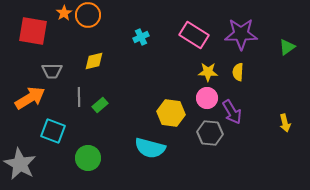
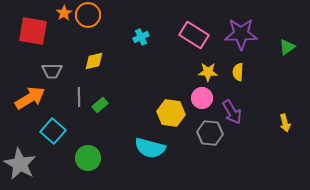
pink circle: moved 5 px left
cyan square: rotated 20 degrees clockwise
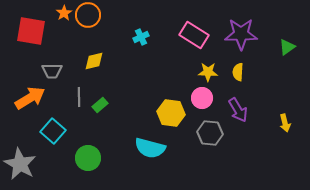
red square: moved 2 px left
purple arrow: moved 6 px right, 2 px up
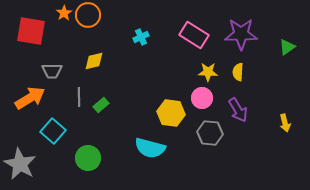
green rectangle: moved 1 px right
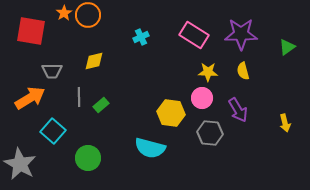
yellow semicircle: moved 5 px right, 1 px up; rotated 18 degrees counterclockwise
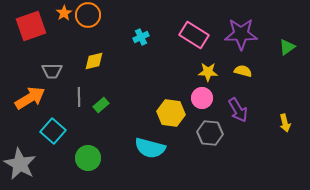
red square: moved 5 px up; rotated 28 degrees counterclockwise
yellow semicircle: rotated 120 degrees clockwise
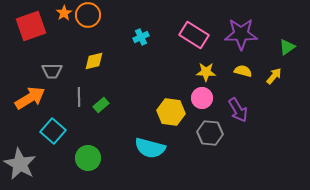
yellow star: moved 2 px left
yellow hexagon: moved 1 px up
yellow arrow: moved 11 px left, 47 px up; rotated 126 degrees counterclockwise
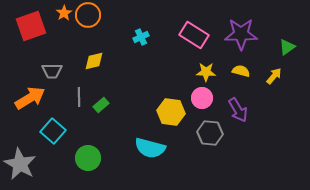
yellow semicircle: moved 2 px left
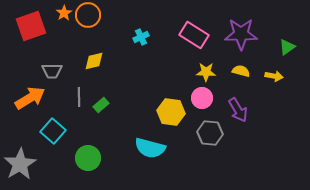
yellow arrow: rotated 60 degrees clockwise
gray star: rotated 12 degrees clockwise
